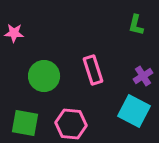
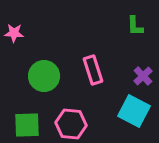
green L-shape: moved 1 px left, 1 px down; rotated 15 degrees counterclockwise
purple cross: rotated 12 degrees counterclockwise
green square: moved 2 px right, 2 px down; rotated 12 degrees counterclockwise
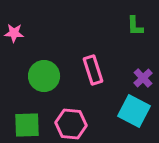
purple cross: moved 2 px down
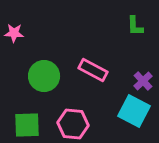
pink rectangle: rotated 44 degrees counterclockwise
purple cross: moved 3 px down
pink hexagon: moved 2 px right
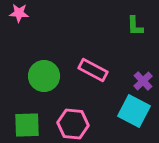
pink star: moved 5 px right, 20 px up
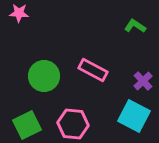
green L-shape: rotated 125 degrees clockwise
cyan square: moved 5 px down
green square: rotated 24 degrees counterclockwise
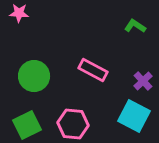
green circle: moved 10 px left
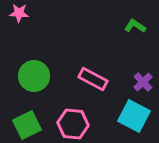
pink rectangle: moved 9 px down
purple cross: moved 1 px down
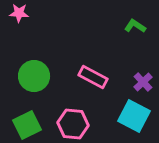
pink rectangle: moved 2 px up
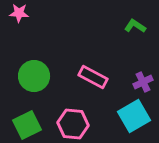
purple cross: rotated 18 degrees clockwise
cyan square: rotated 32 degrees clockwise
